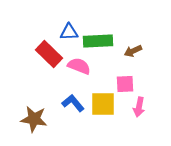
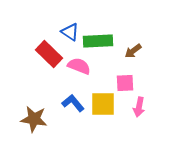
blue triangle: moved 1 px right; rotated 36 degrees clockwise
brown arrow: rotated 12 degrees counterclockwise
pink square: moved 1 px up
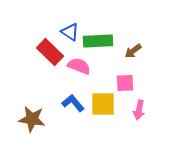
red rectangle: moved 1 px right, 2 px up
pink arrow: moved 3 px down
brown star: moved 2 px left
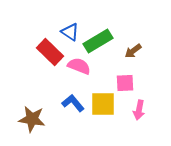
green rectangle: rotated 28 degrees counterclockwise
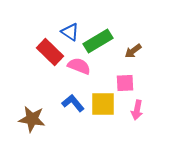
pink arrow: moved 2 px left
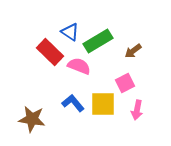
pink square: rotated 24 degrees counterclockwise
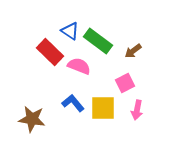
blue triangle: moved 1 px up
green rectangle: rotated 68 degrees clockwise
yellow square: moved 4 px down
